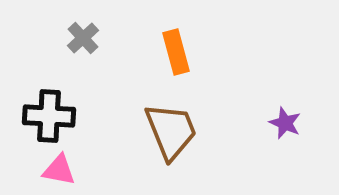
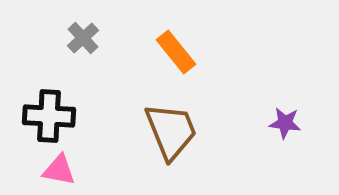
orange rectangle: rotated 24 degrees counterclockwise
purple star: rotated 16 degrees counterclockwise
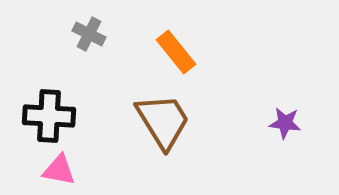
gray cross: moved 6 px right, 4 px up; rotated 20 degrees counterclockwise
brown trapezoid: moved 8 px left, 10 px up; rotated 10 degrees counterclockwise
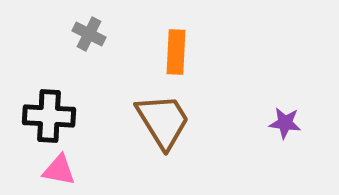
orange rectangle: rotated 42 degrees clockwise
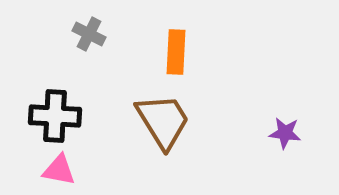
black cross: moved 6 px right
purple star: moved 10 px down
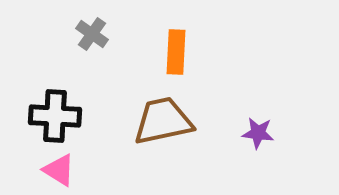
gray cross: moved 3 px right; rotated 8 degrees clockwise
brown trapezoid: rotated 70 degrees counterclockwise
purple star: moved 27 px left
pink triangle: rotated 21 degrees clockwise
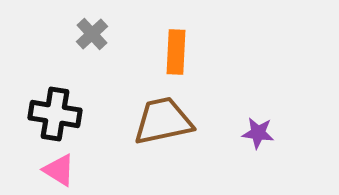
gray cross: rotated 12 degrees clockwise
black cross: moved 2 px up; rotated 6 degrees clockwise
